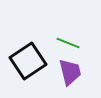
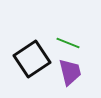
black square: moved 4 px right, 2 px up
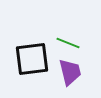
black square: rotated 27 degrees clockwise
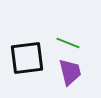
black square: moved 5 px left, 1 px up
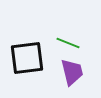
purple trapezoid: moved 2 px right
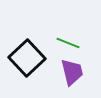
black square: rotated 36 degrees counterclockwise
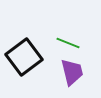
black square: moved 3 px left, 1 px up; rotated 6 degrees clockwise
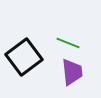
purple trapezoid: rotated 8 degrees clockwise
